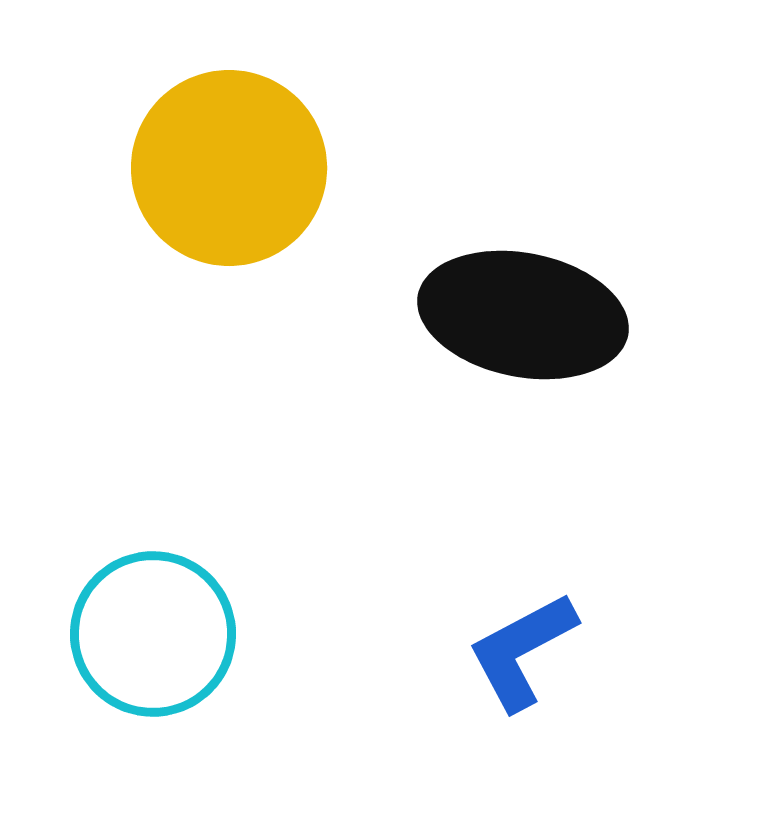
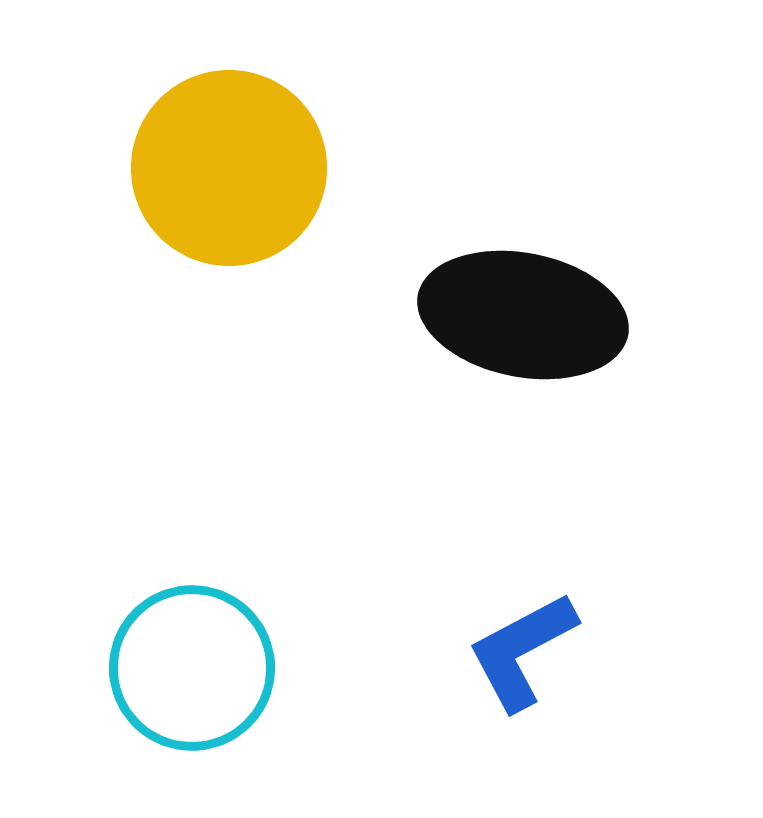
cyan circle: moved 39 px right, 34 px down
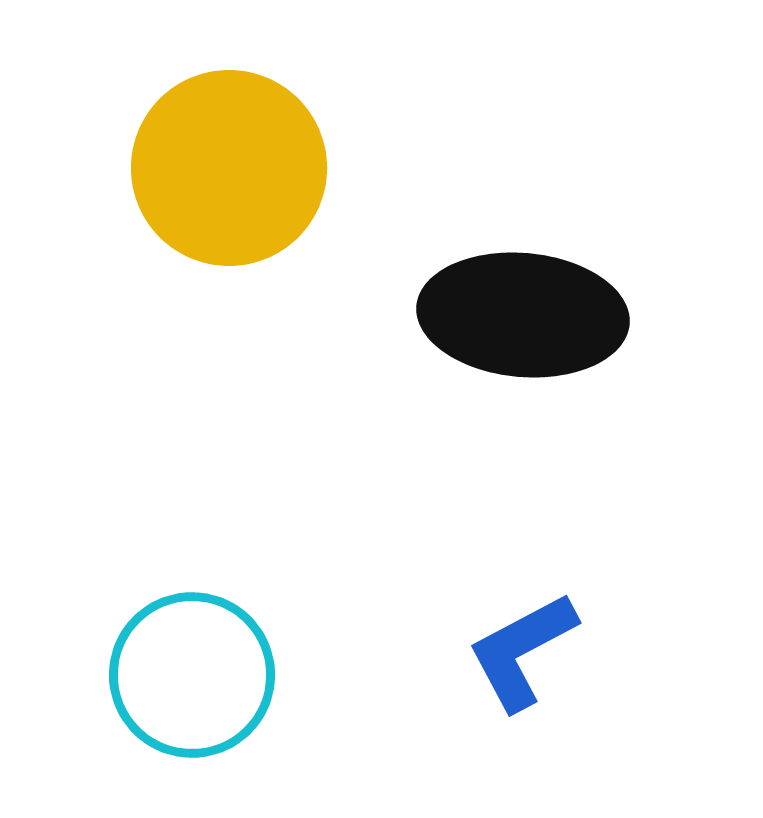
black ellipse: rotated 6 degrees counterclockwise
cyan circle: moved 7 px down
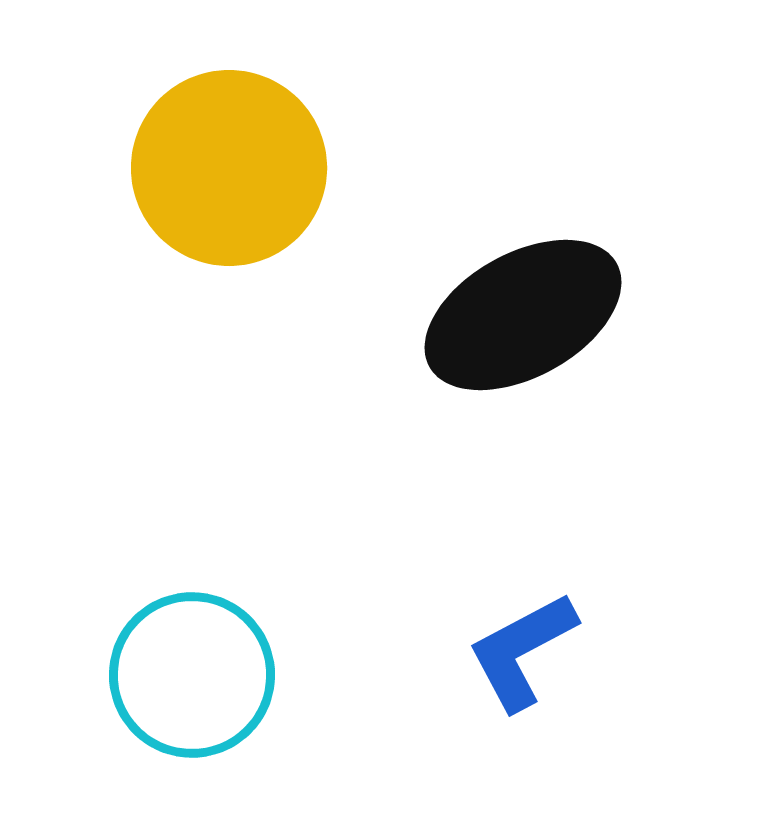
black ellipse: rotated 34 degrees counterclockwise
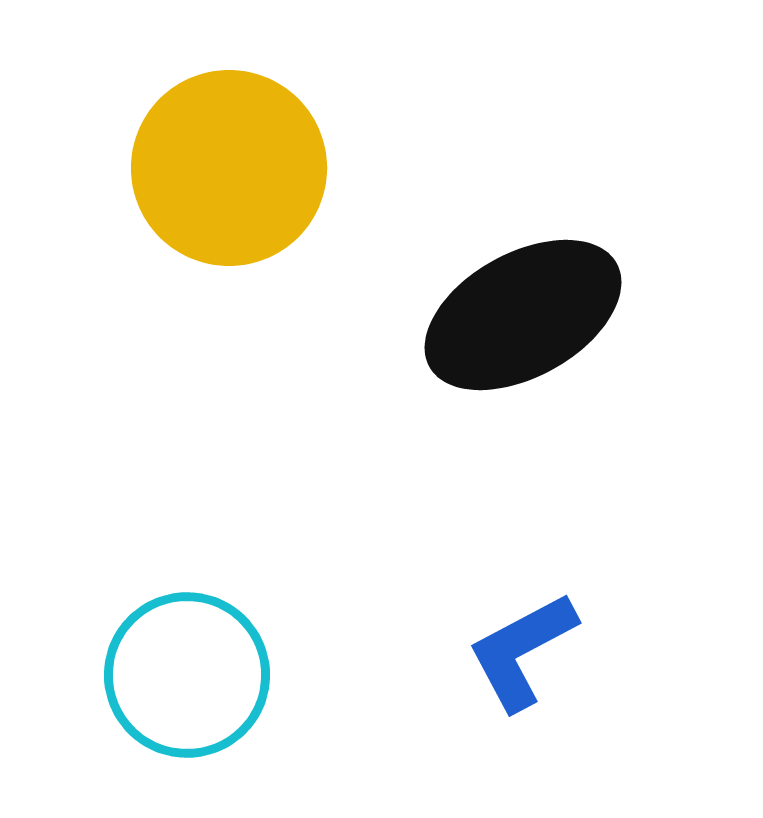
cyan circle: moved 5 px left
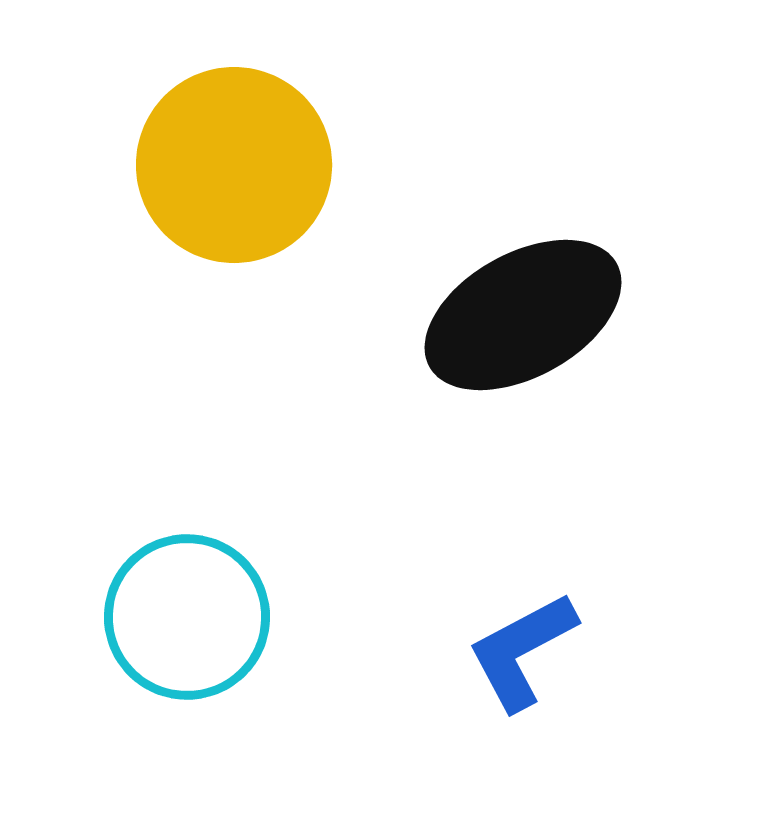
yellow circle: moved 5 px right, 3 px up
cyan circle: moved 58 px up
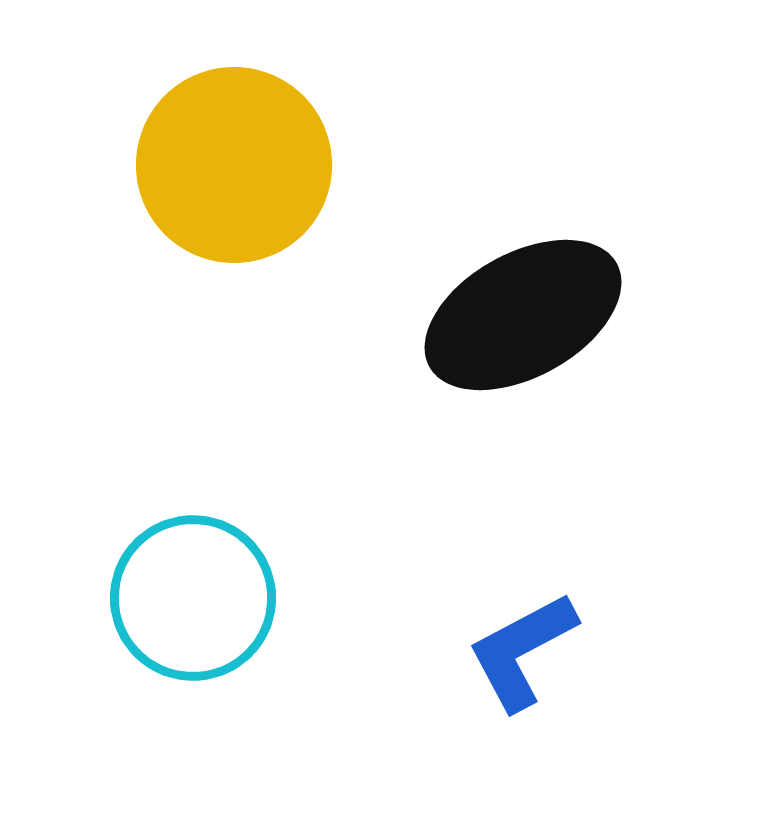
cyan circle: moved 6 px right, 19 px up
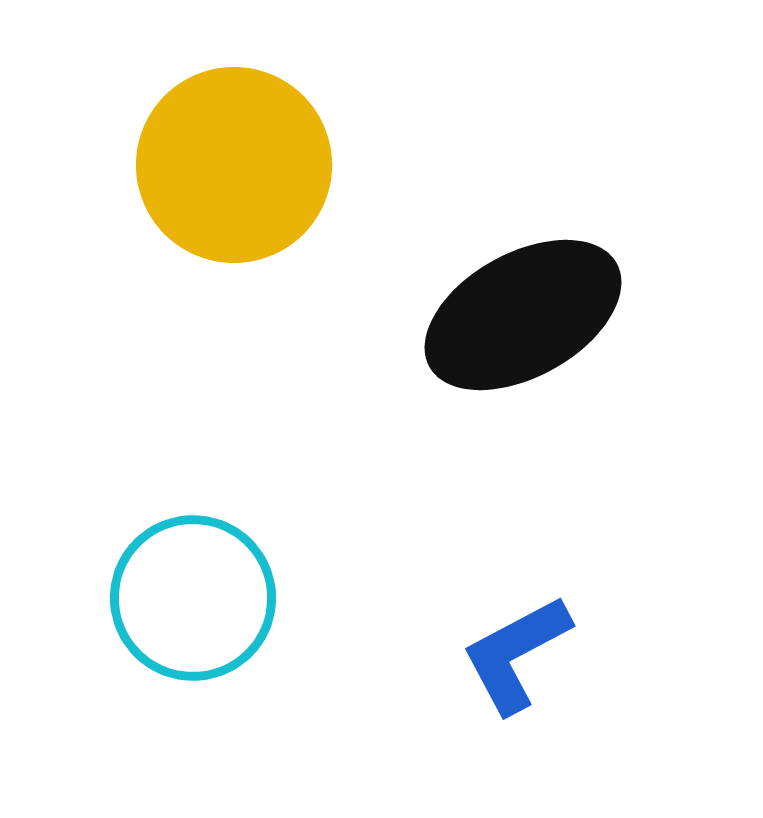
blue L-shape: moved 6 px left, 3 px down
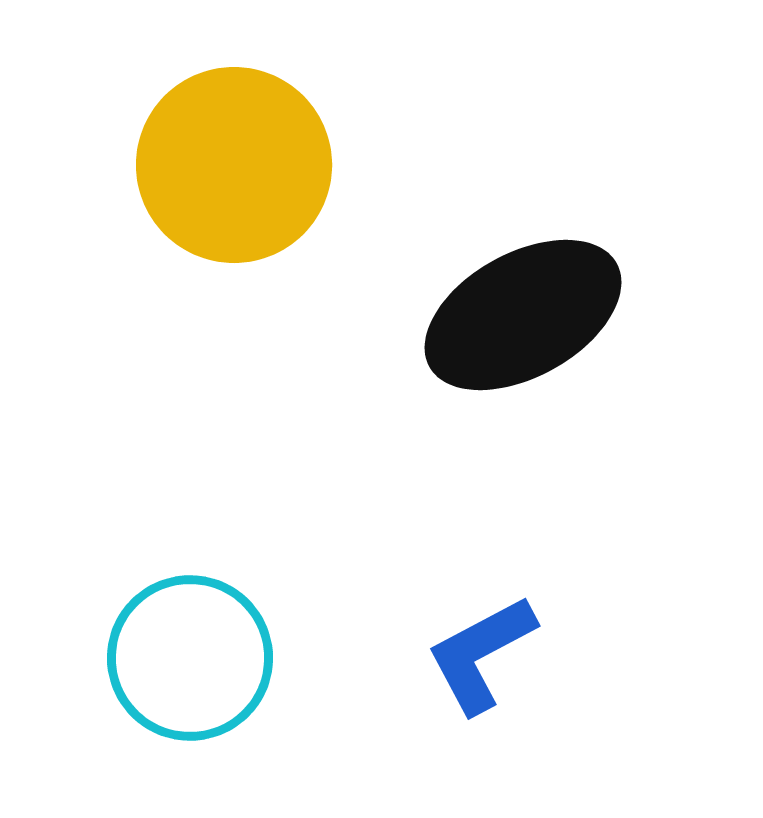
cyan circle: moved 3 px left, 60 px down
blue L-shape: moved 35 px left
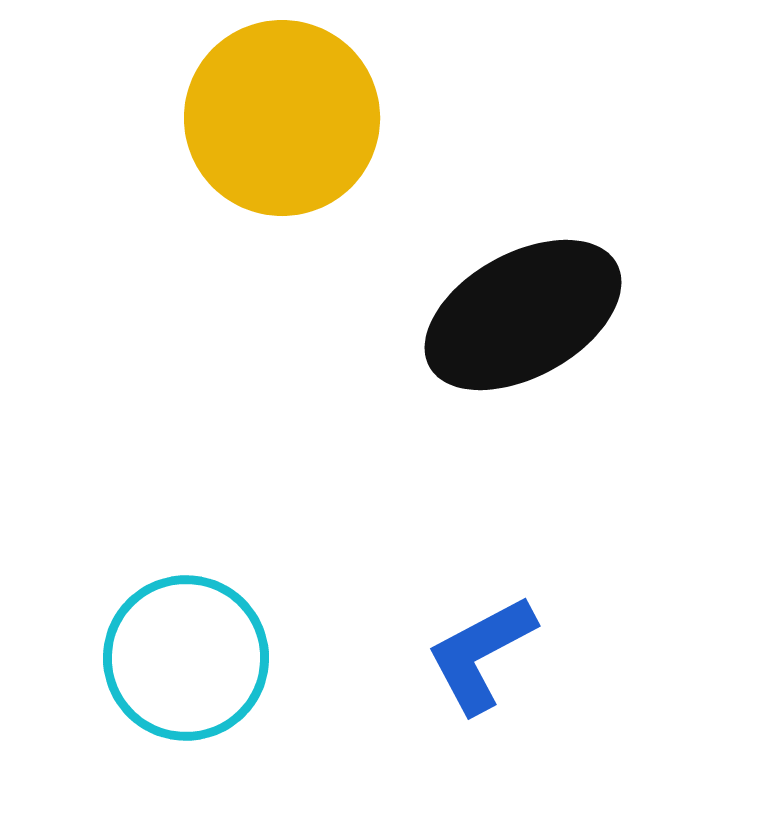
yellow circle: moved 48 px right, 47 px up
cyan circle: moved 4 px left
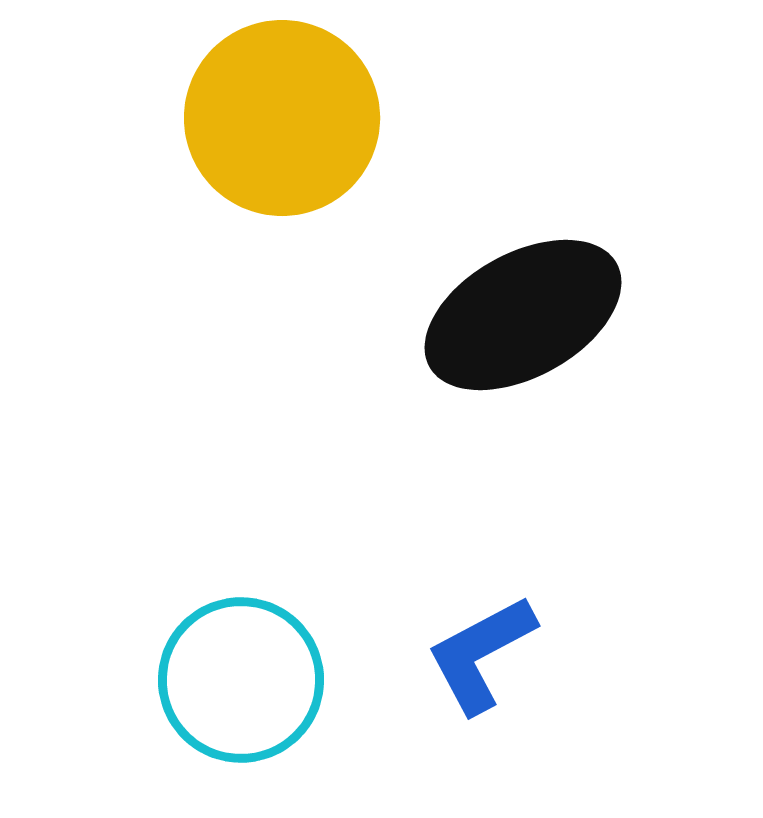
cyan circle: moved 55 px right, 22 px down
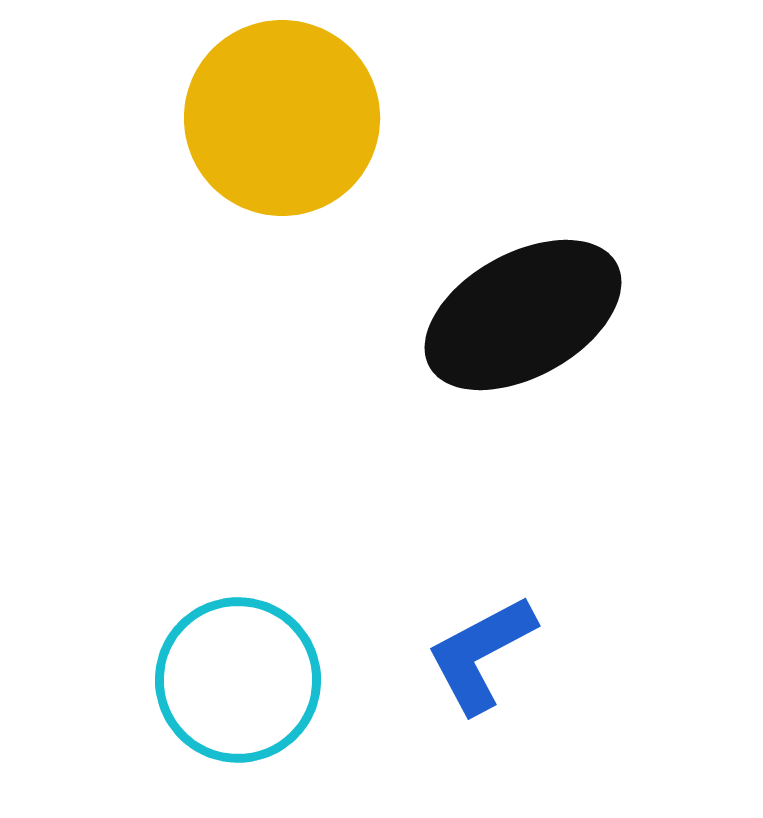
cyan circle: moved 3 px left
